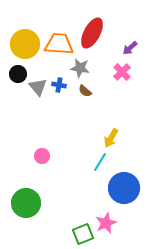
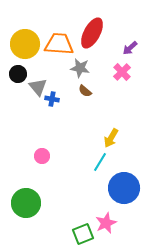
blue cross: moved 7 px left, 14 px down
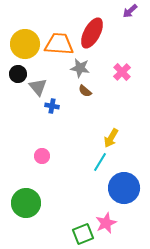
purple arrow: moved 37 px up
blue cross: moved 7 px down
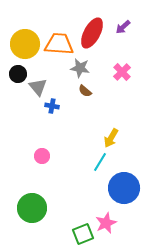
purple arrow: moved 7 px left, 16 px down
green circle: moved 6 px right, 5 px down
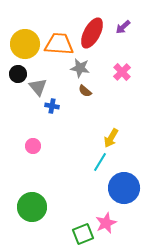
pink circle: moved 9 px left, 10 px up
green circle: moved 1 px up
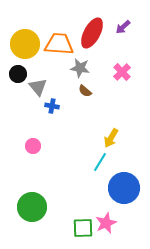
green square: moved 6 px up; rotated 20 degrees clockwise
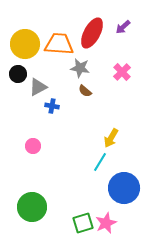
gray triangle: rotated 42 degrees clockwise
green square: moved 5 px up; rotated 15 degrees counterclockwise
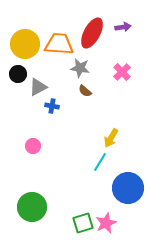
purple arrow: rotated 147 degrees counterclockwise
blue circle: moved 4 px right
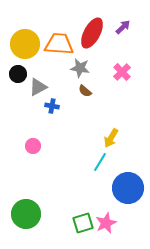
purple arrow: rotated 35 degrees counterclockwise
green circle: moved 6 px left, 7 px down
